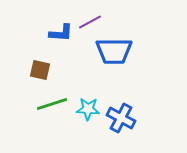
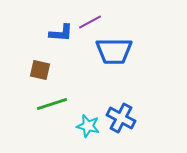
cyan star: moved 17 px down; rotated 10 degrees clockwise
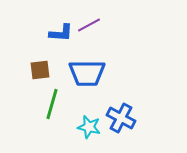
purple line: moved 1 px left, 3 px down
blue trapezoid: moved 27 px left, 22 px down
brown square: rotated 20 degrees counterclockwise
green line: rotated 56 degrees counterclockwise
cyan star: moved 1 px right, 1 px down
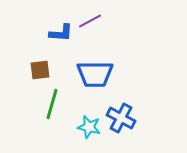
purple line: moved 1 px right, 4 px up
blue trapezoid: moved 8 px right, 1 px down
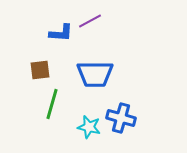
blue cross: rotated 12 degrees counterclockwise
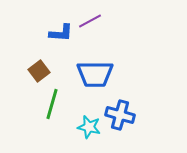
brown square: moved 1 px left, 1 px down; rotated 30 degrees counterclockwise
blue cross: moved 1 px left, 3 px up
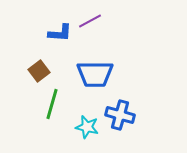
blue L-shape: moved 1 px left
cyan star: moved 2 px left
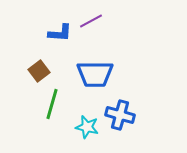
purple line: moved 1 px right
